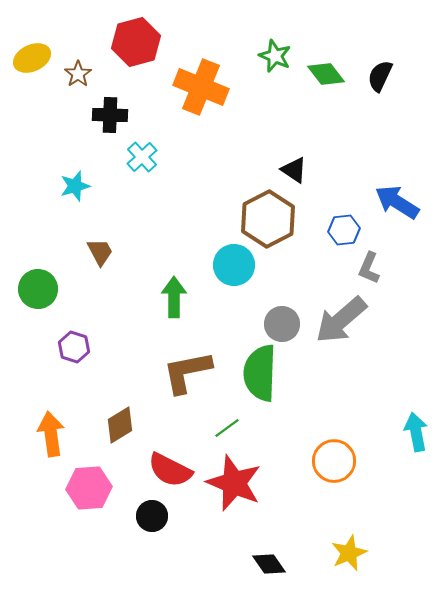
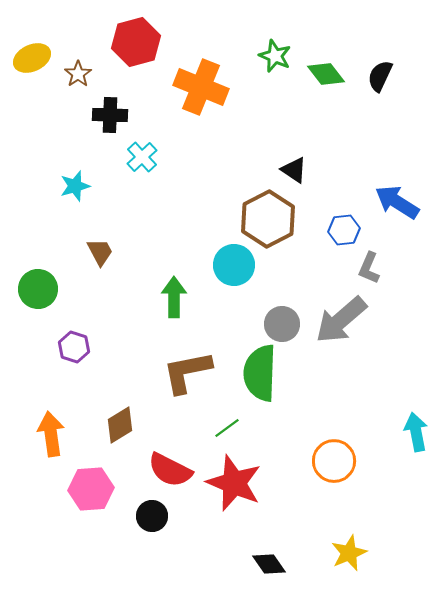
pink hexagon: moved 2 px right, 1 px down
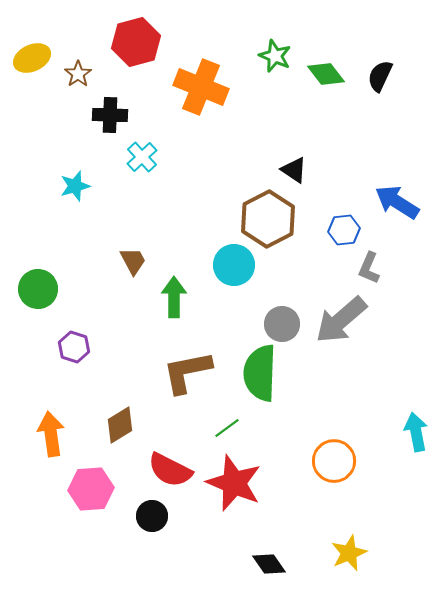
brown trapezoid: moved 33 px right, 9 px down
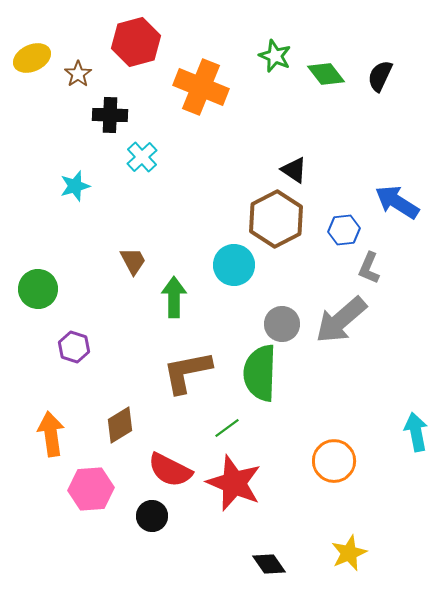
brown hexagon: moved 8 px right
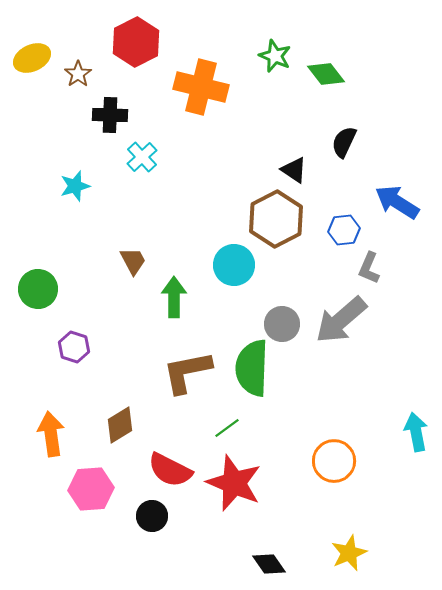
red hexagon: rotated 12 degrees counterclockwise
black semicircle: moved 36 px left, 66 px down
orange cross: rotated 8 degrees counterclockwise
green semicircle: moved 8 px left, 5 px up
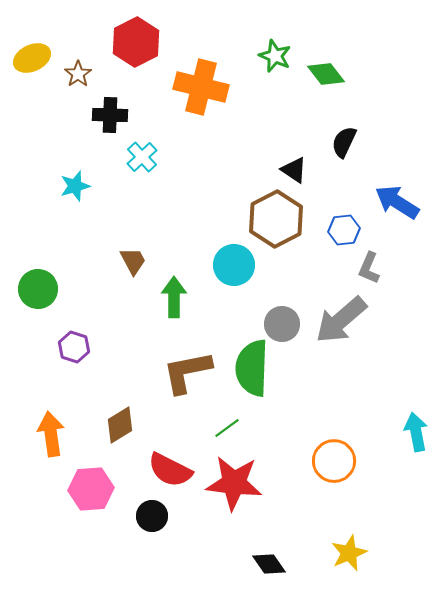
red star: rotated 16 degrees counterclockwise
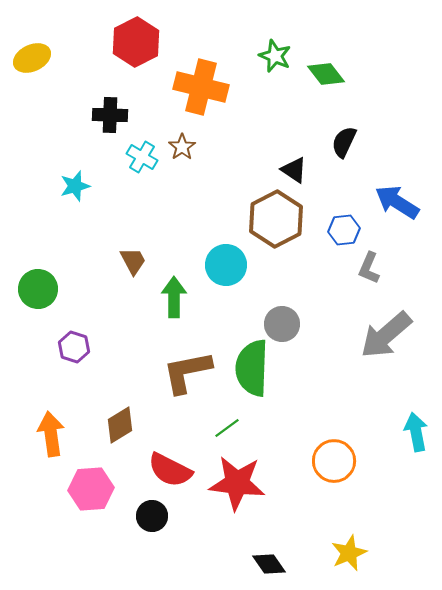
brown star: moved 104 px right, 73 px down
cyan cross: rotated 16 degrees counterclockwise
cyan circle: moved 8 px left
gray arrow: moved 45 px right, 15 px down
red star: moved 3 px right
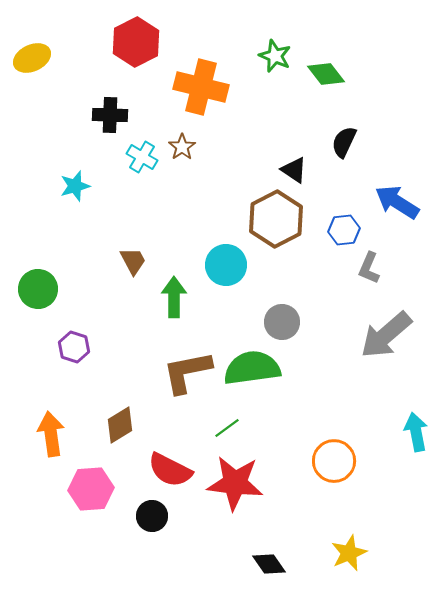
gray circle: moved 2 px up
green semicircle: rotated 80 degrees clockwise
red star: moved 2 px left
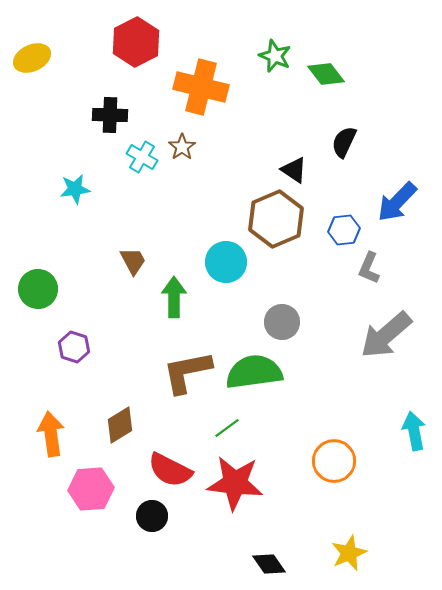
cyan star: moved 3 px down; rotated 8 degrees clockwise
blue arrow: rotated 78 degrees counterclockwise
brown hexagon: rotated 4 degrees clockwise
cyan circle: moved 3 px up
green semicircle: moved 2 px right, 4 px down
cyan arrow: moved 2 px left, 1 px up
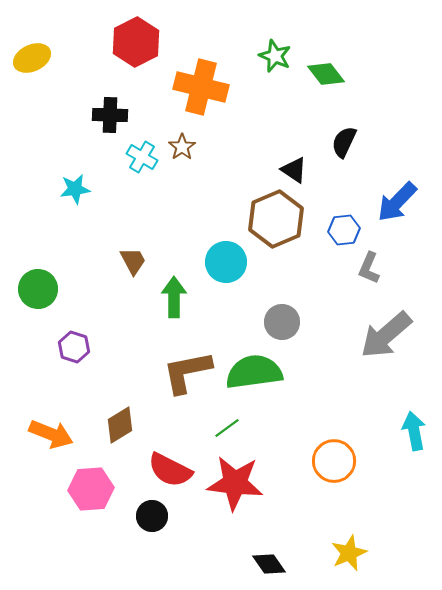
orange arrow: rotated 120 degrees clockwise
